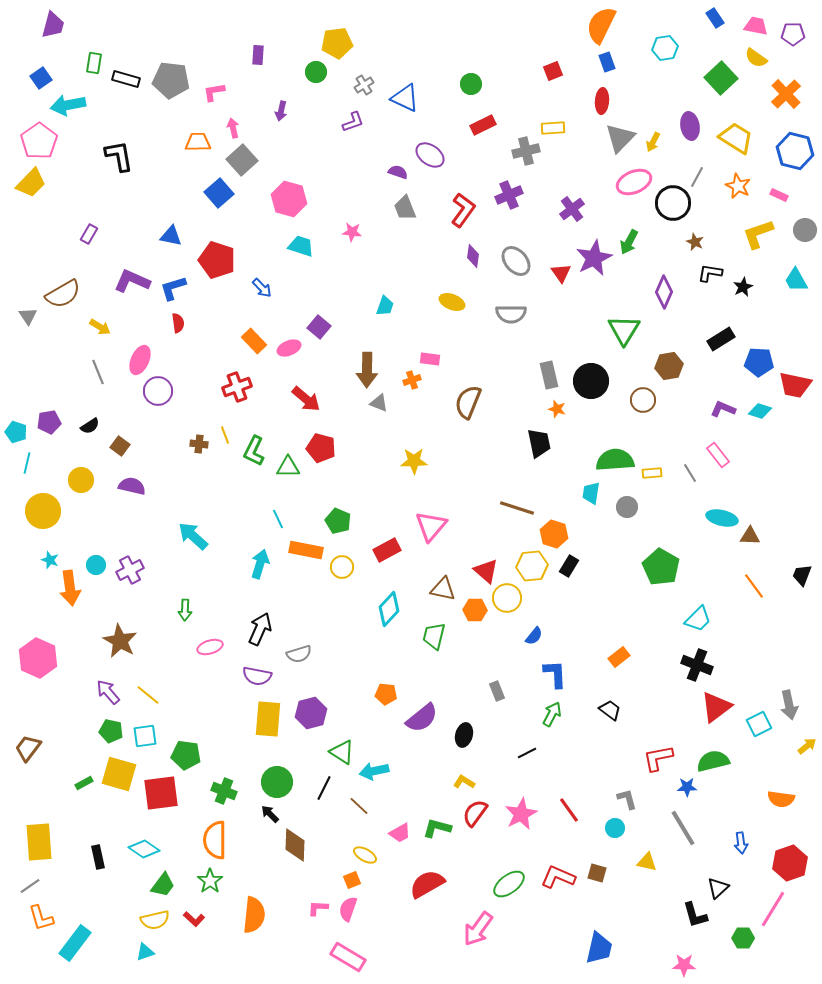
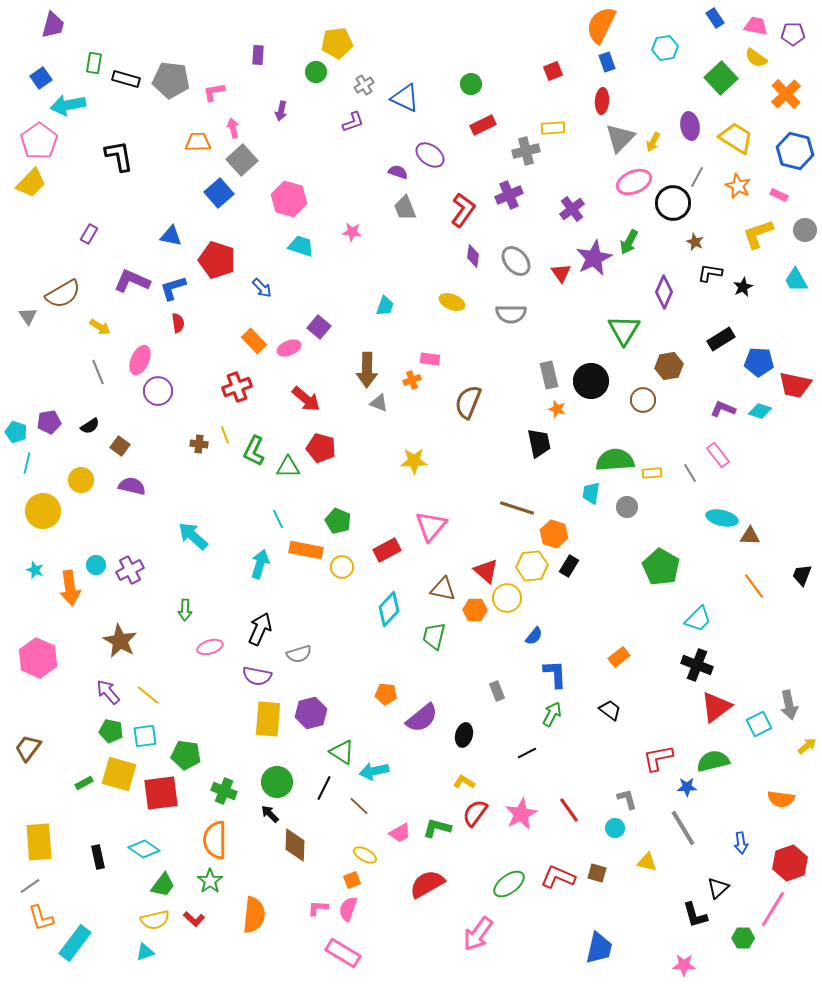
cyan star at (50, 560): moved 15 px left, 10 px down
pink arrow at (478, 929): moved 5 px down
pink rectangle at (348, 957): moved 5 px left, 4 px up
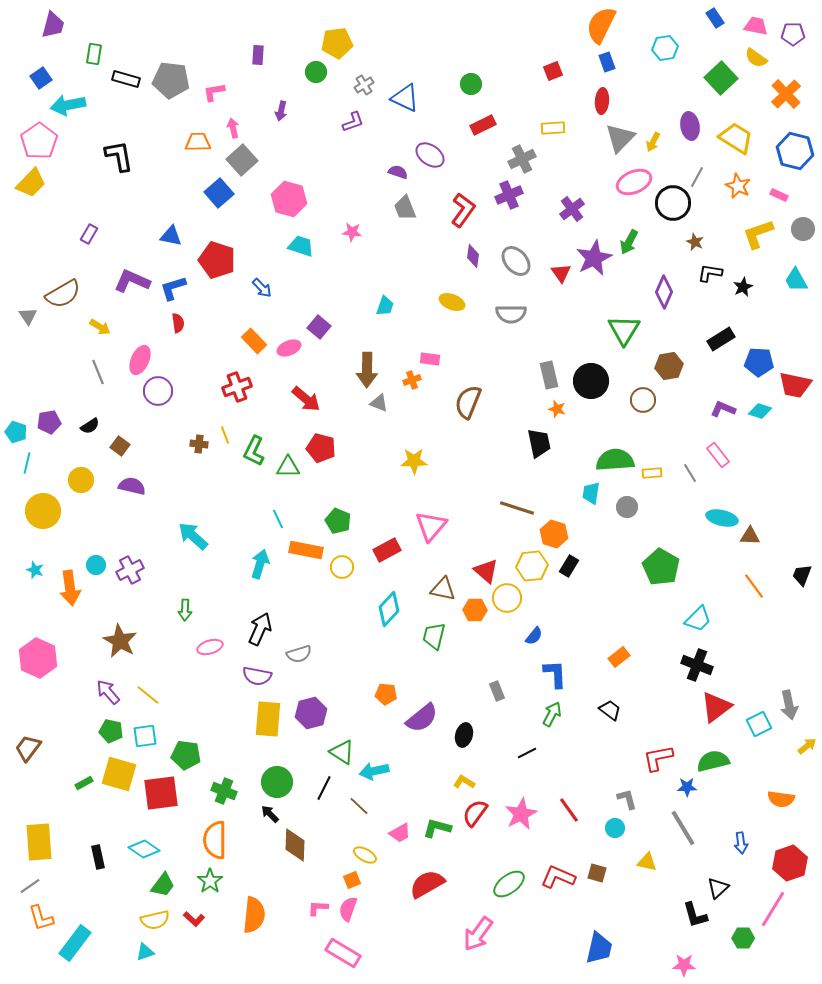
green rectangle at (94, 63): moved 9 px up
gray cross at (526, 151): moved 4 px left, 8 px down; rotated 12 degrees counterclockwise
gray circle at (805, 230): moved 2 px left, 1 px up
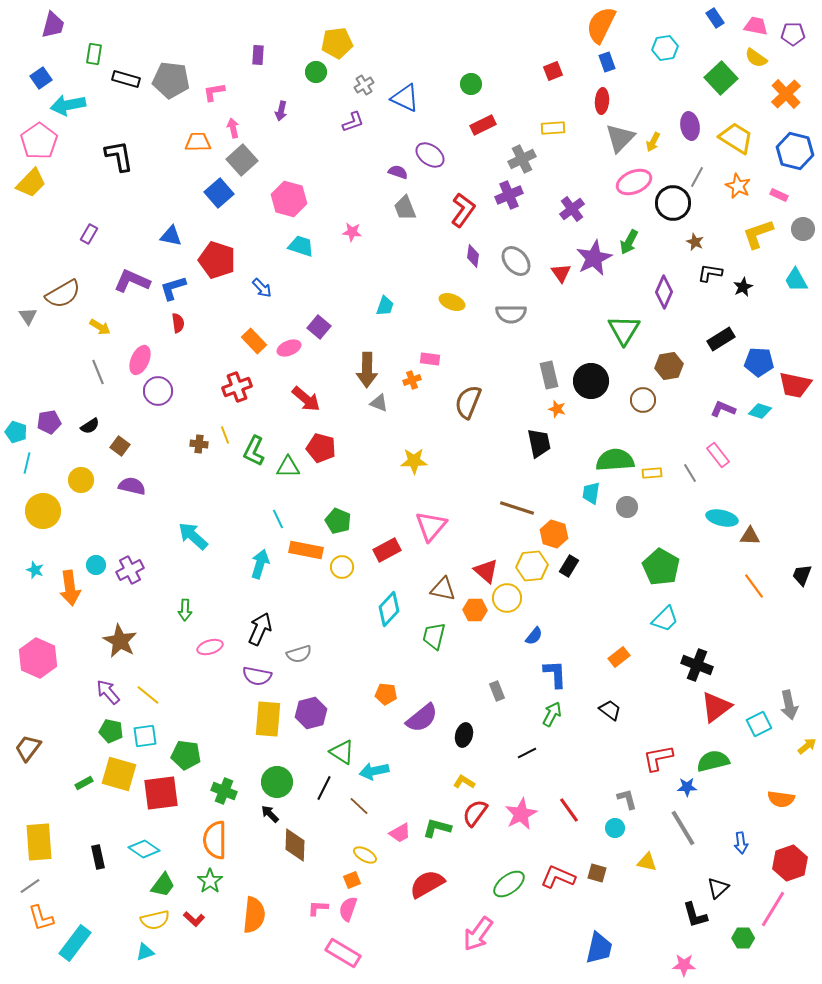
cyan trapezoid at (698, 619): moved 33 px left
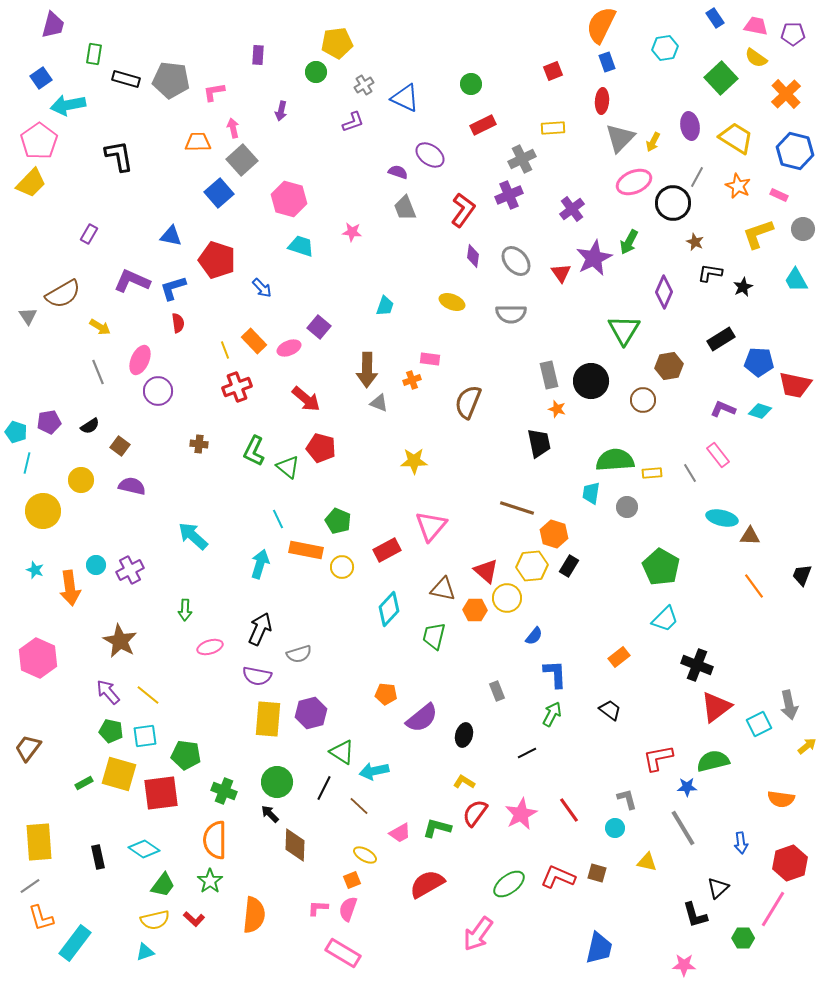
yellow line at (225, 435): moved 85 px up
green triangle at (288, 467): rotated 40 degrees clockwise
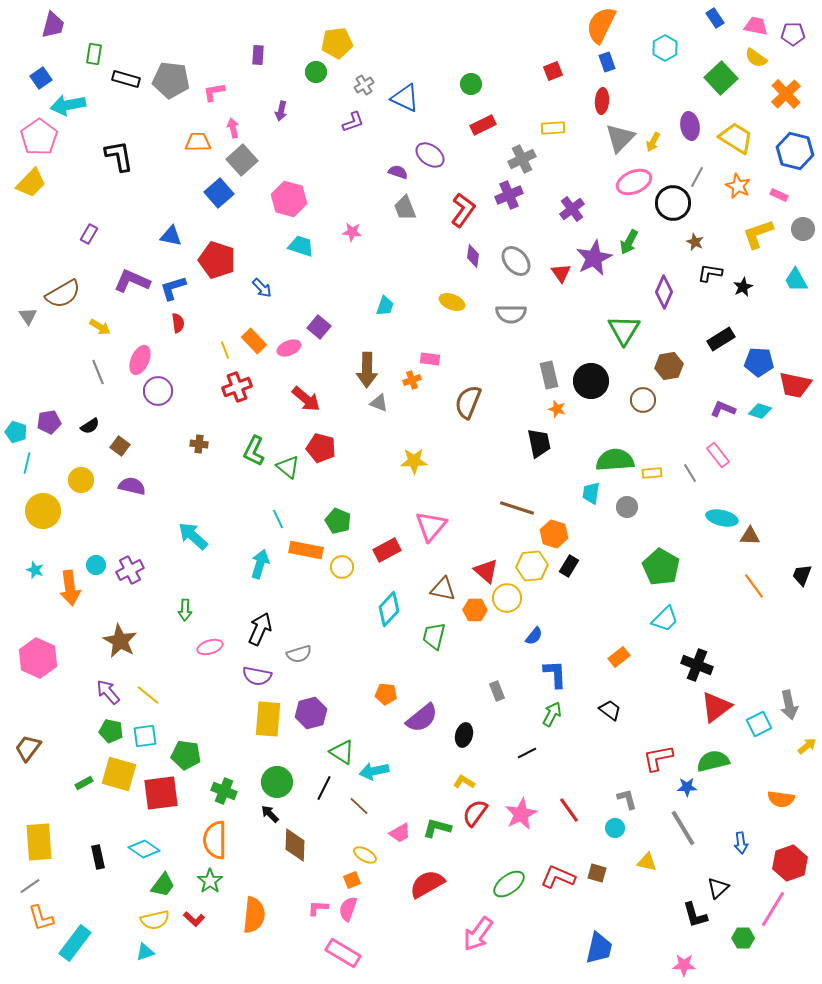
cyan hexagon at (665, 48): rotated 20 degrees counterclockwise
pink pentagon at (39, 141): moved 4 px up
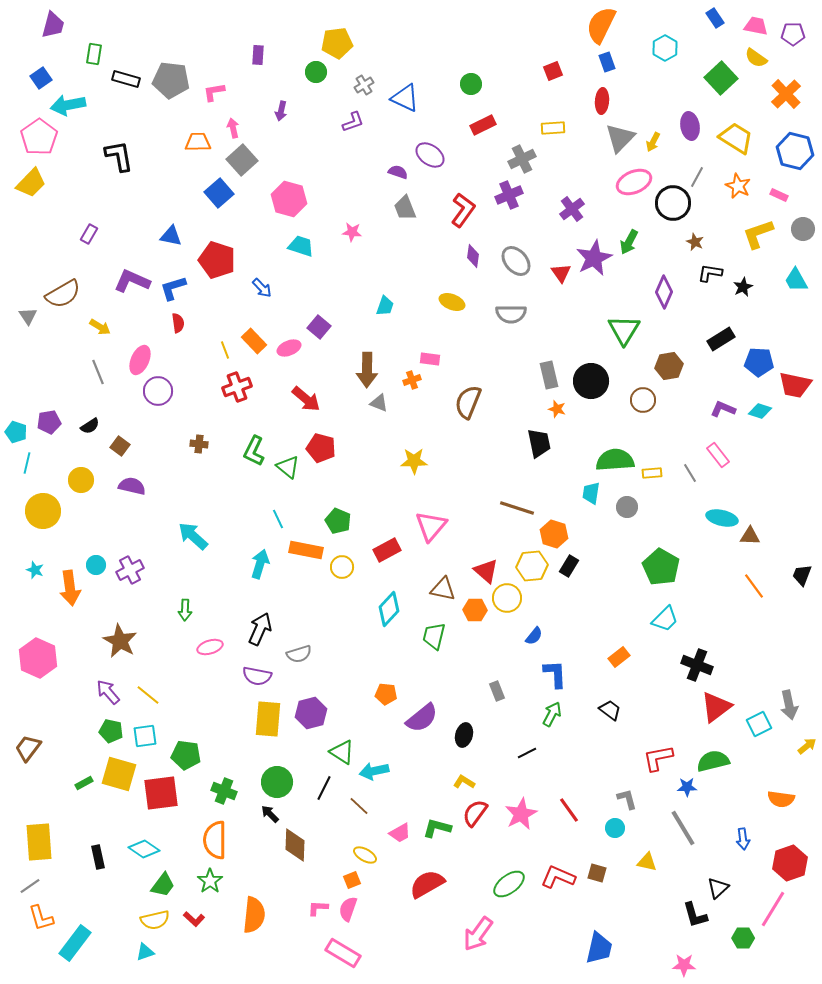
blue arrow at (741, 843): moved 2 px right, 4 px up
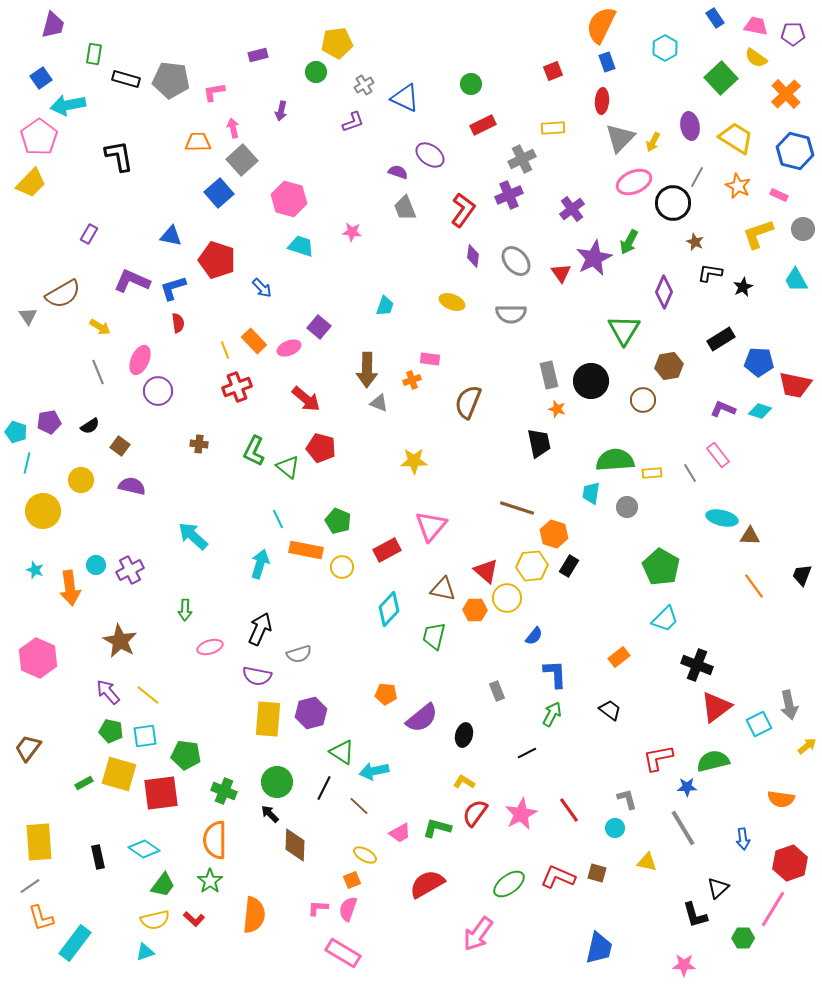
purple rectangle at (258, 55): rotated 72 degrees clockwise
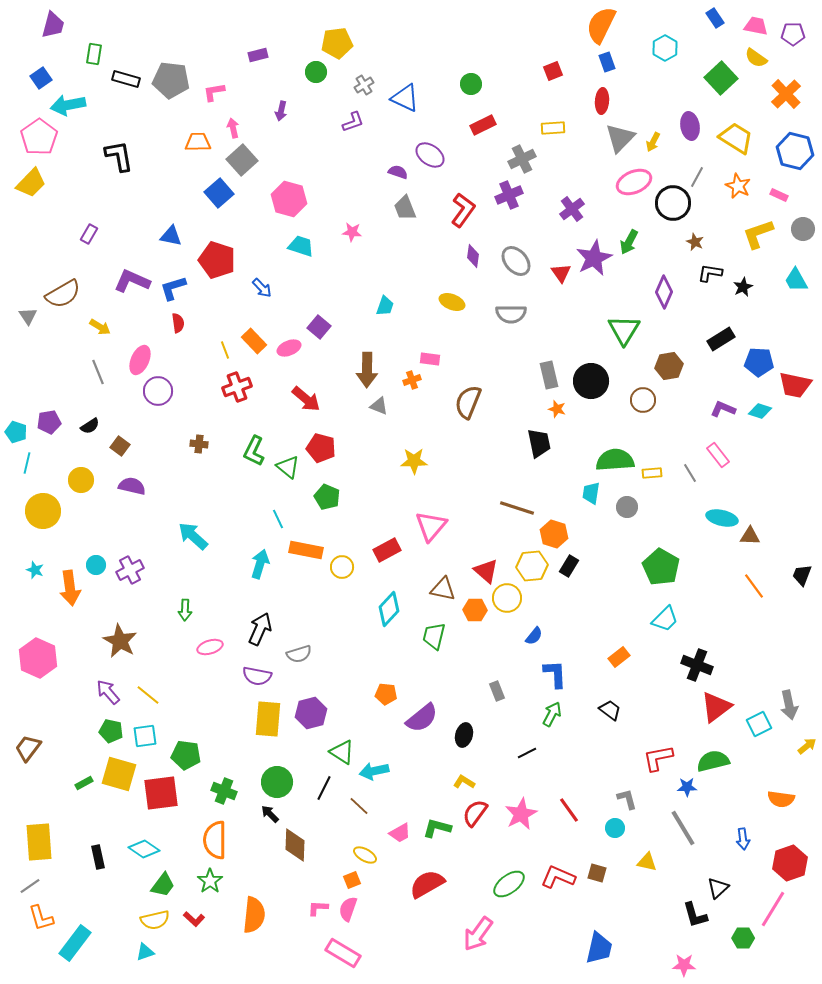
gray triangle at (379, 403): moved 3 px down
green pentagon at (338, 521): moved 11 px left, 24 px up
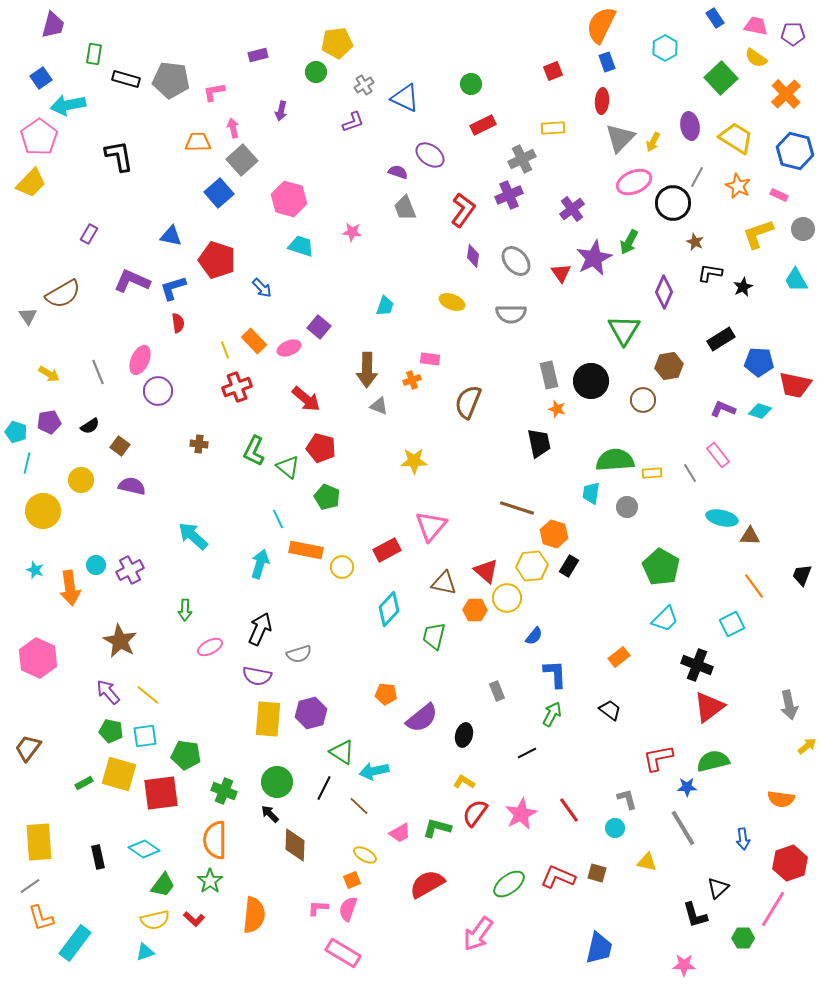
yellow arrow at (100, 327): moved 51 px left, 47 px down
brown triangle at (443, 589): moved 1 px right, 6 px up
pink ellipse at (210, 647): rotated 10 degrees counterclockwise
red triangle at (716, 707): moved 7 px left
cyan square at (759, 724): moved 27 px left, 100 px up
